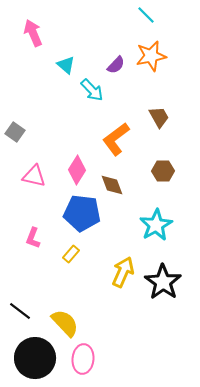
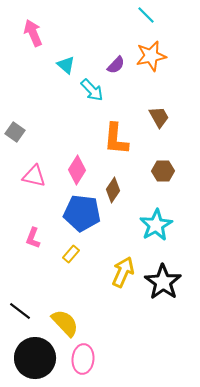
orange L-shape: rotated 48 degrees counterclockwise
brown diamond: moved 1 px right, 5 px down; rotated 55 degrees clockwise
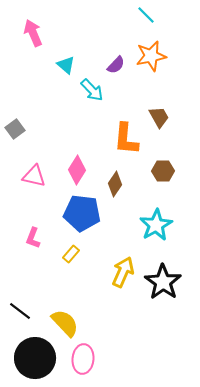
gray square: moved 3 px up; rotated 18 degrees clockwise
orange L-shape: moved 10 px right
brown diamond: moved 2 px right, 6 px up
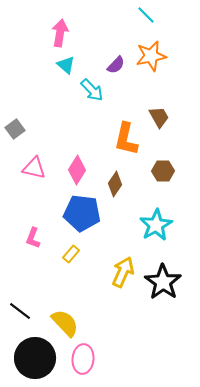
pink arrow: moved 27 px right; rotated 32 degrees clockwise
orange L-shape: rotated 8 degrees clockwise
pink triangle: moved 8 px up
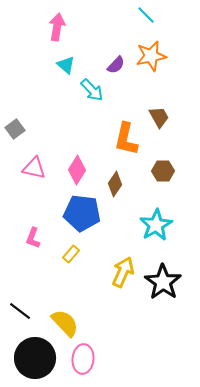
pink arrow: moved 3 px left, 6 px up
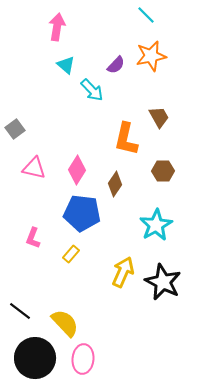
black star: rotated 9 degrees counterclockwise
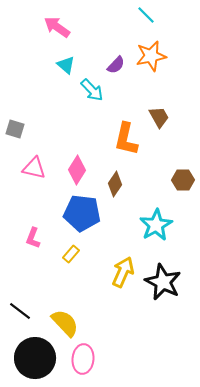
pink arrow: rotated 64 degrees counterclockwise
gray square: rotated 36 degrees counterclockwise
brown hexagon: moved 20 px right, 9 px down
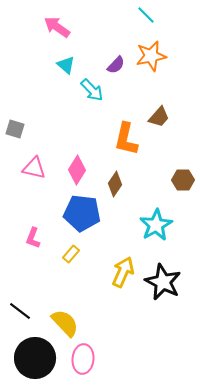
brown trapezoid: rotated 70 degrees clockwise
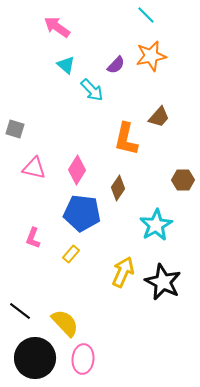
brown diamond: moved 3 px right, 4 px down
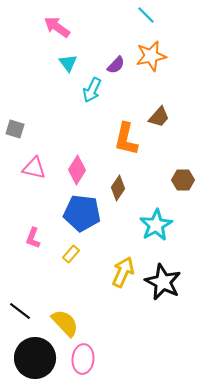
cyan triangle: moved 2 px right, 2 px up; rotated 12 degrees clockwise
cyan arrow: rotated 70 degrees clockwise
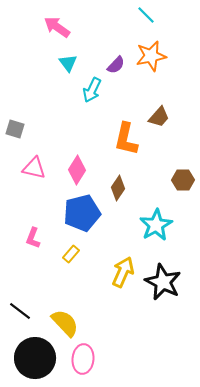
blue pentagon: rotated 21 degrees counterclockwise
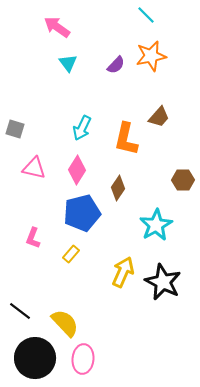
cyan arrow: moved 10 px left, 38 px down
